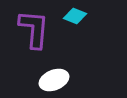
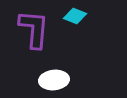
white ellipse: rotated 16 degrees clockwise
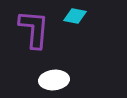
cyan diamond: rotated 10 degrees counterclockwise
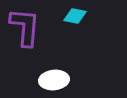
purple L-shape: moved 9 px left, 2 px up
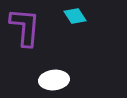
cyan diamond: rotated 45 degrees clockwise
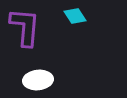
white ellipse: moved 16 px left
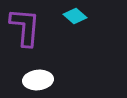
cyan diamond: rotated 15 degrees counterclockwise
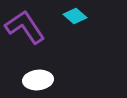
purple L-shape: rotated 39 degrees counterclockwise
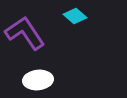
purple L-shape: moved 6 px down
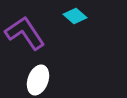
white ellipse: rotated 64 degrees counterclockwise
